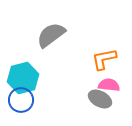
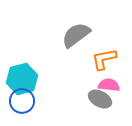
gray semicircle: moved 25 px right
cyan hexagon: moved 1 px left, 1 px down
blue circle: moved 1 px right, 1 px down
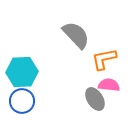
gray semicircle: rotated 84 degrees clockwise
cyan hexagon: moved 7 px up; rotated 12 degrees clockwise
gray ellipse: moved 5 px left; rotated 30 degrees clockwise
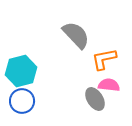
cyan hexagon: moved 1 px left, 1 px up; rotated 12 degrees counterclockwise
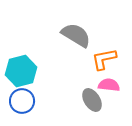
gray semicircle: rotated 16 degrees counterclockwise
gray ellipse: moved 3 px left, 1 px down
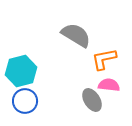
blue circle: moved 3 px right
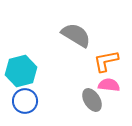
orange L-shape: moved 2 px right, 2 px down
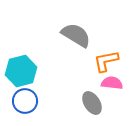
pink semicircle: moved 3 px right, 2 px up
gray ellipse: moved 3 px down
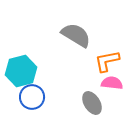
orange L-shape: moved 1 px right
blue circle: moved 7 px right, 4 px up
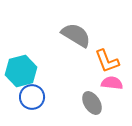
orange L-shape: rotated 100 degrees counterclockwise
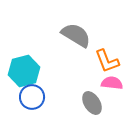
cyan hexagon: moved 3 px right
